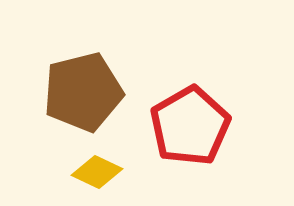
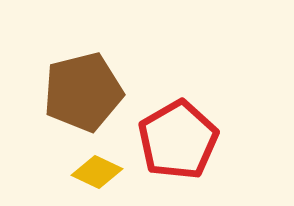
red pentagon: moved 12 px left, 14 px down
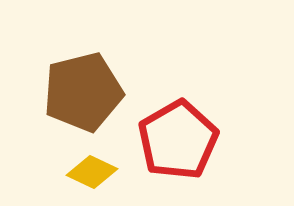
yellow diamond: moved 5 px left
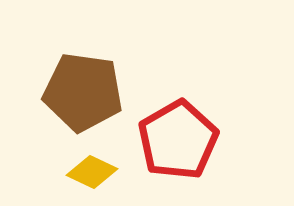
brown pentagon: rotated 22 degrees clockwise
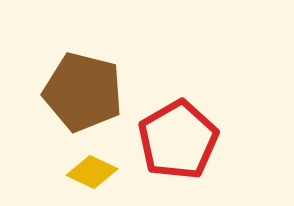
brown pentagon: rotated 6 degrees clockwise
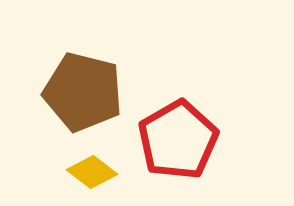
yellow diamond: rotated 12 degrees clockwise
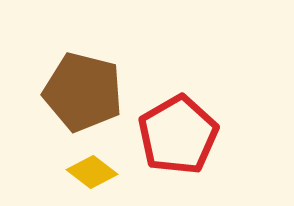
red pentagon: moved 5 px up
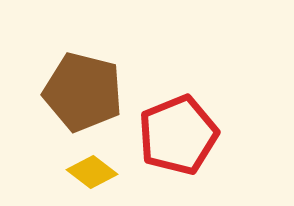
red pentagon: rotated 8 degrees clockwise
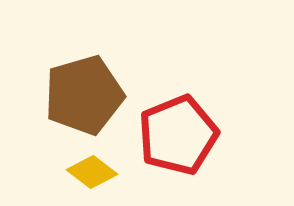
brown pentagon: moved 1 px right, 3 px down; rotated 30 degrees counterclockwise
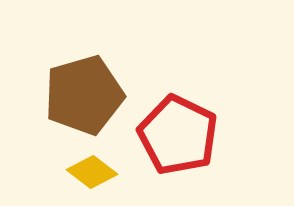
red pentagon: rotated 24 degrees counterclockwise
